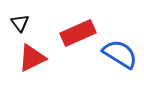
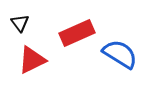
red rectangle: moved 1 px left
red triangle: moved 2 px down
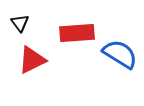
red rectangle: rotated 20 degrees clockwise
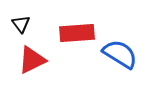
black triangle: moved 1 px right, 1 px down
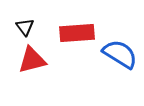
black triangle: moved 4 px right, 3 px down
red triangle: rotated 12 degrees clockwise
